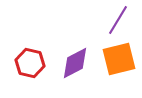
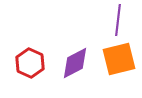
purple line: rotated 24 degrees counterclockwise
red hexagon: rotated 12 degrees clockwise
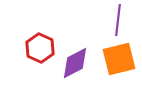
red hexagon: moved 10 px right, 15 px up
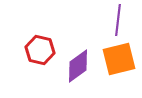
red hexagon: moved 2 px down; rotated 12 degrees counterclockwise
purple diamond: moved 3 px right, 3 px down; rotated 8 degrees counterclockwise
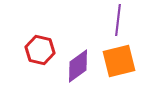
orange square: moved 2 px down
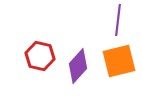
red hexagon: moved 6 px down
purple diamond: rotated 12 degrees counterclockwise
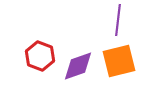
red hexagon: rotated 8 degrees clockwise
purple diamond: rotated 28 degrees clockwise
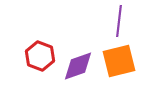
purple line: moved 1 px right, 1 px down
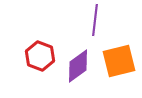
purple line: moved 24 px left, 1 px up
purple diamond: rotated 16 degrees counterclockwise
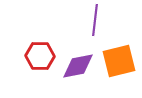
red hexagon: rotated 20 degrees counterclockwise
purple diamond: rotated 24 degrees clockwise
